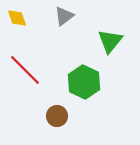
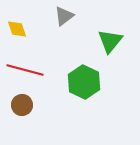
yellow diamond: moved 11 px down
red line: rotated 30 degrees counterclockwise
brown circle: moved 35 px left, 11 px up
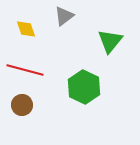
yellow diamond: moved 9 px right
green hexagon: moved 5 px down
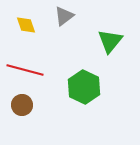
yellow diamond: moved 4 px up
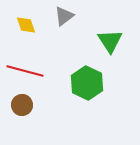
green triangle: rotated 12 degrees counterclockwise
red line: moved 1 px down
green hexagon: moved 3 px right, 4 px up
